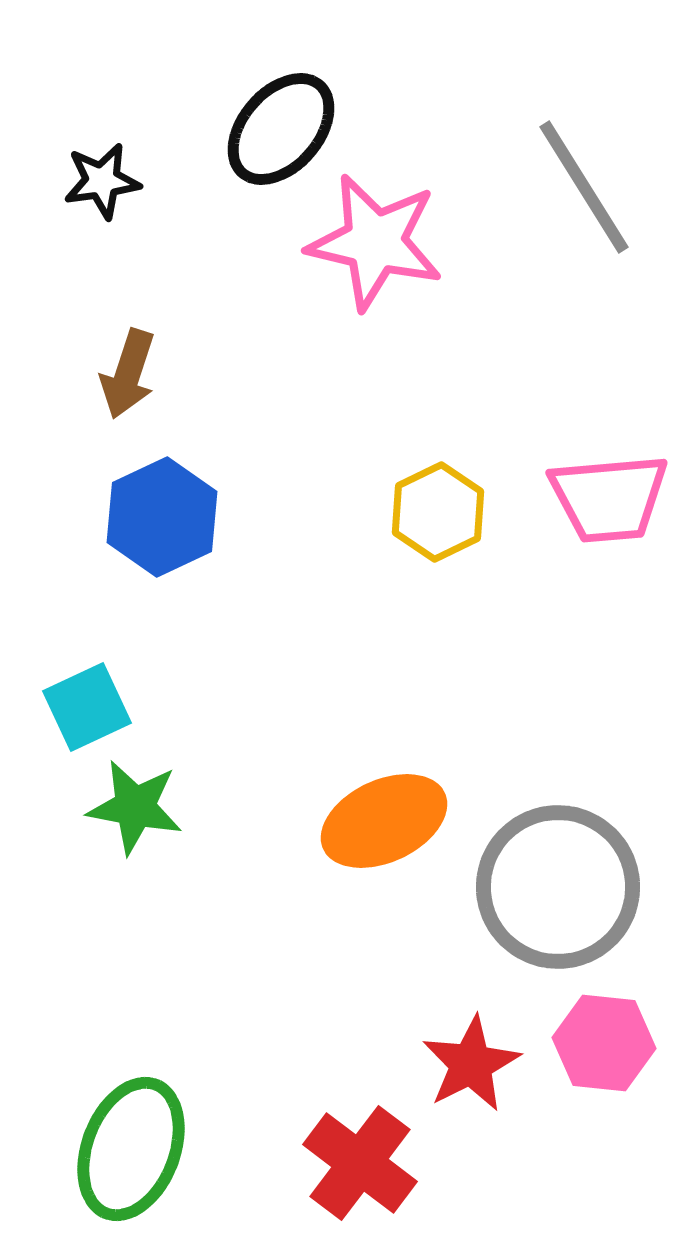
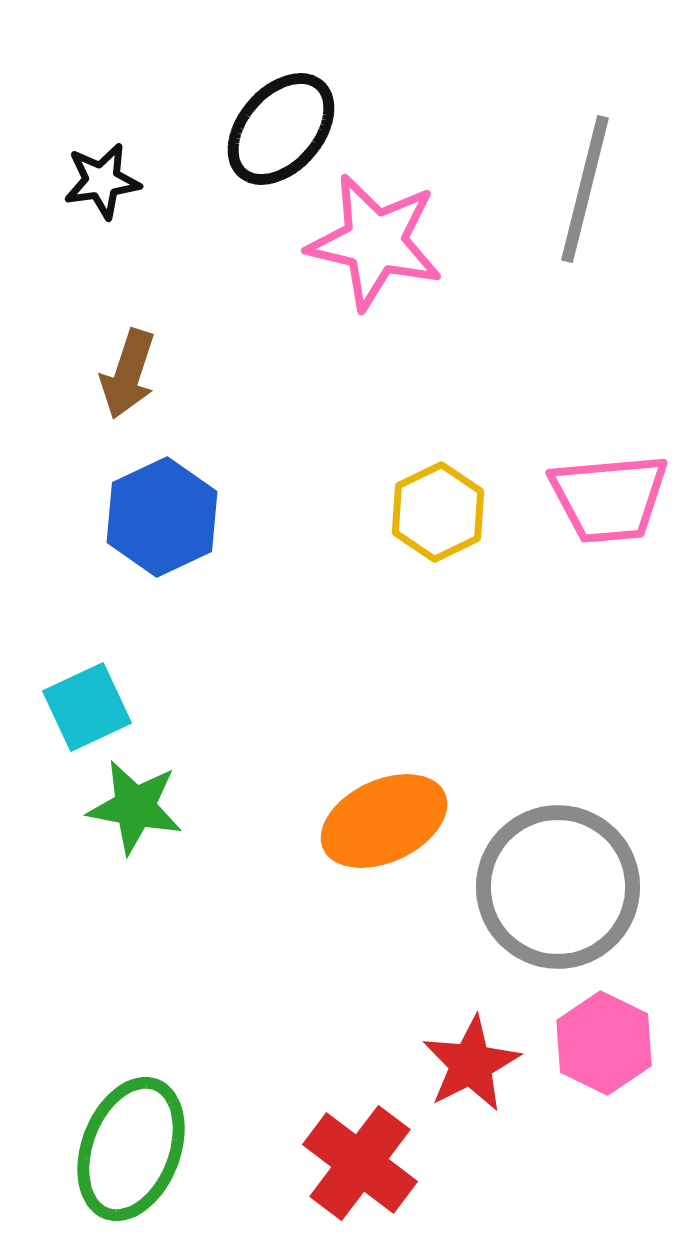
gray line: moved 1 px right, 2 px down; rotated 46 degrees clockwise
pink hexagon: rotated 20 degrees clockwise
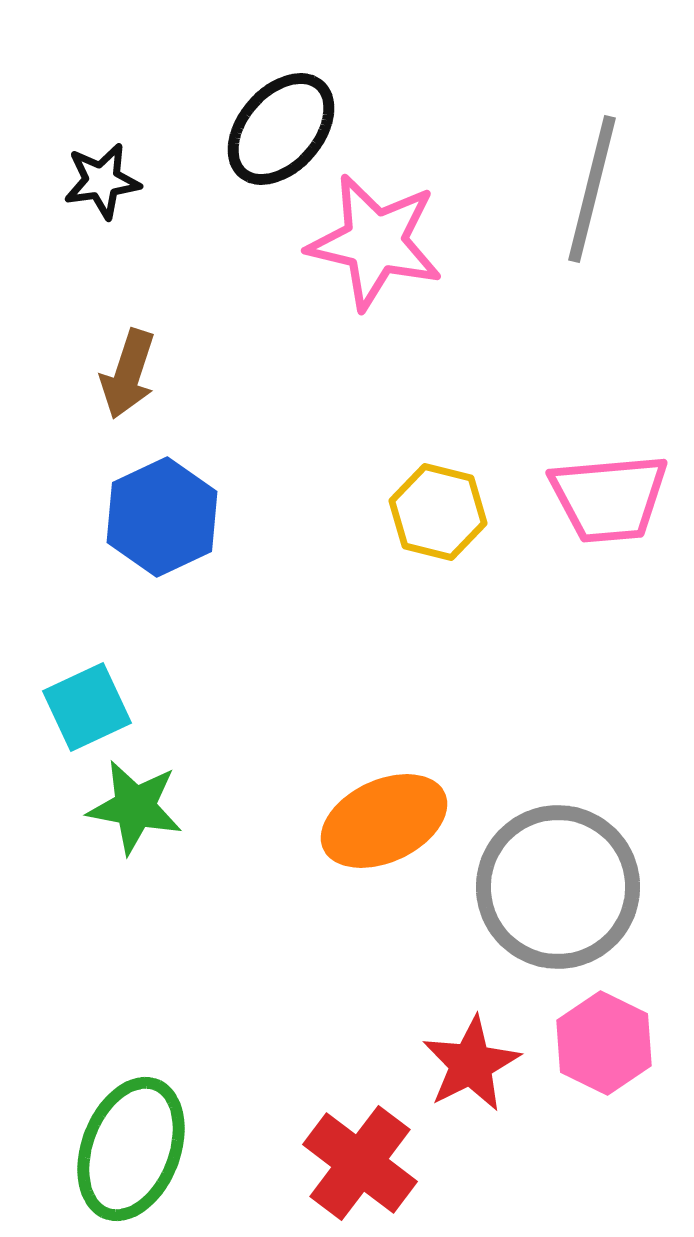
gray line: moved 7 px right
yellow hexagon: rotated 20 degrees counterclockwise
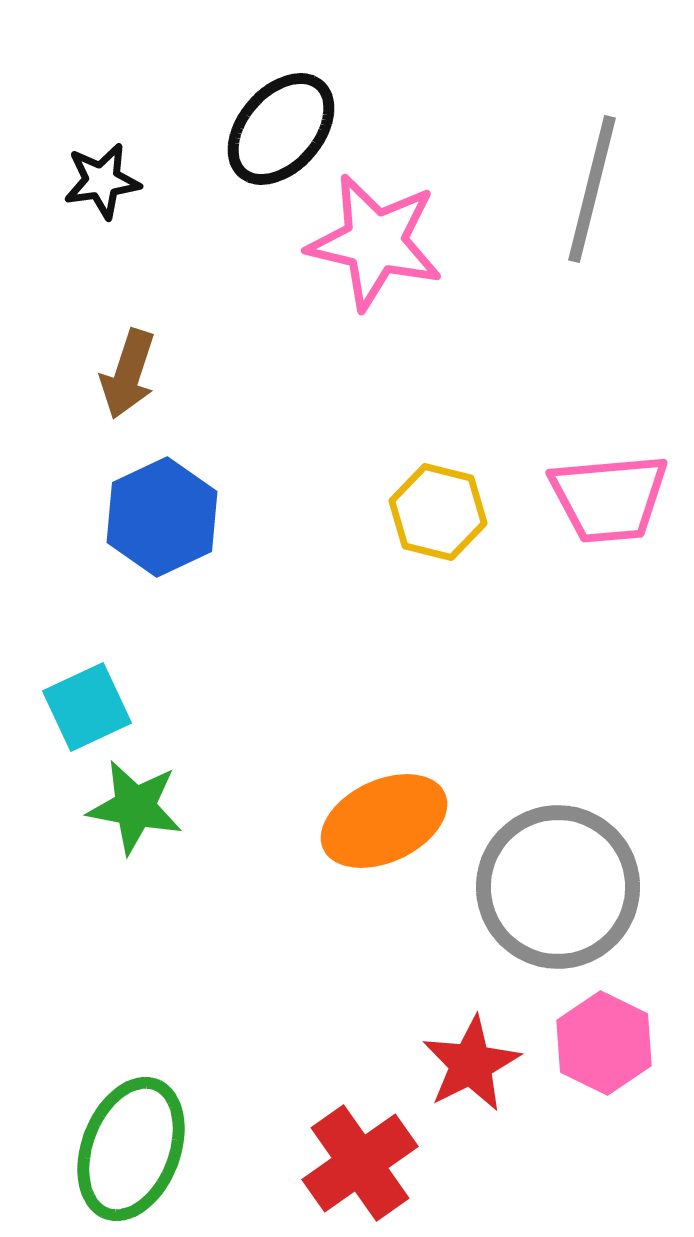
red cross: rotated 18 degrees clockwise
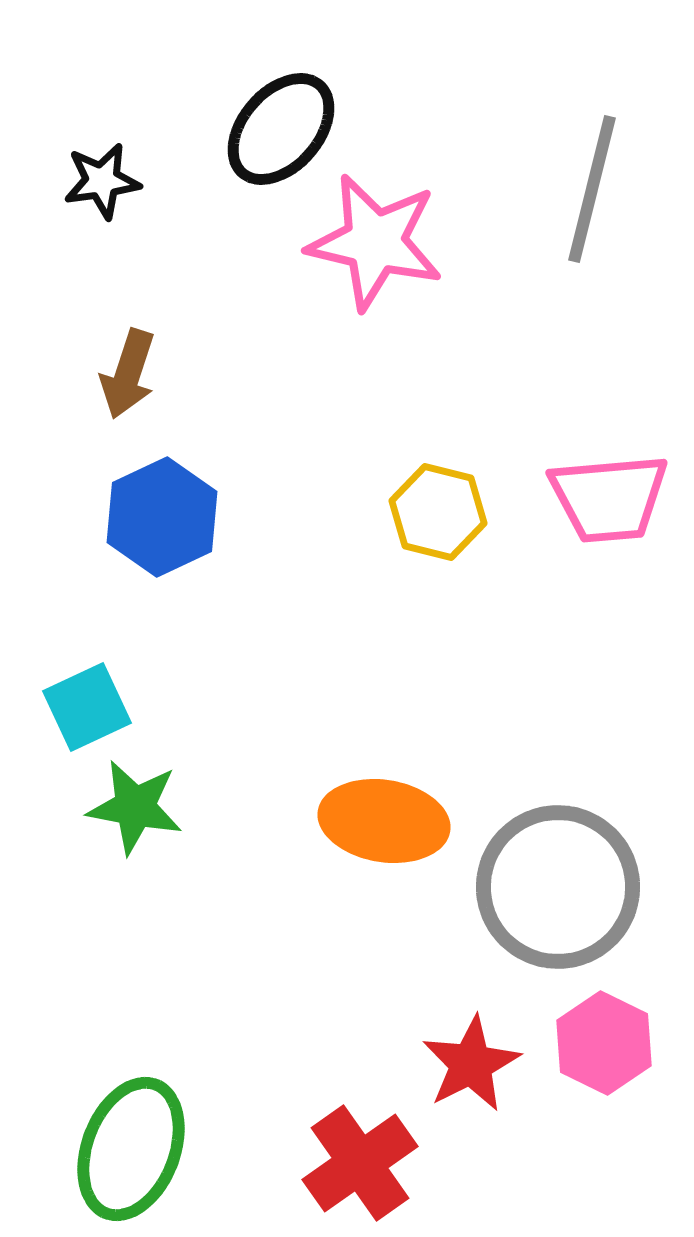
orange ellipse: rotated 34 degrees clockwise
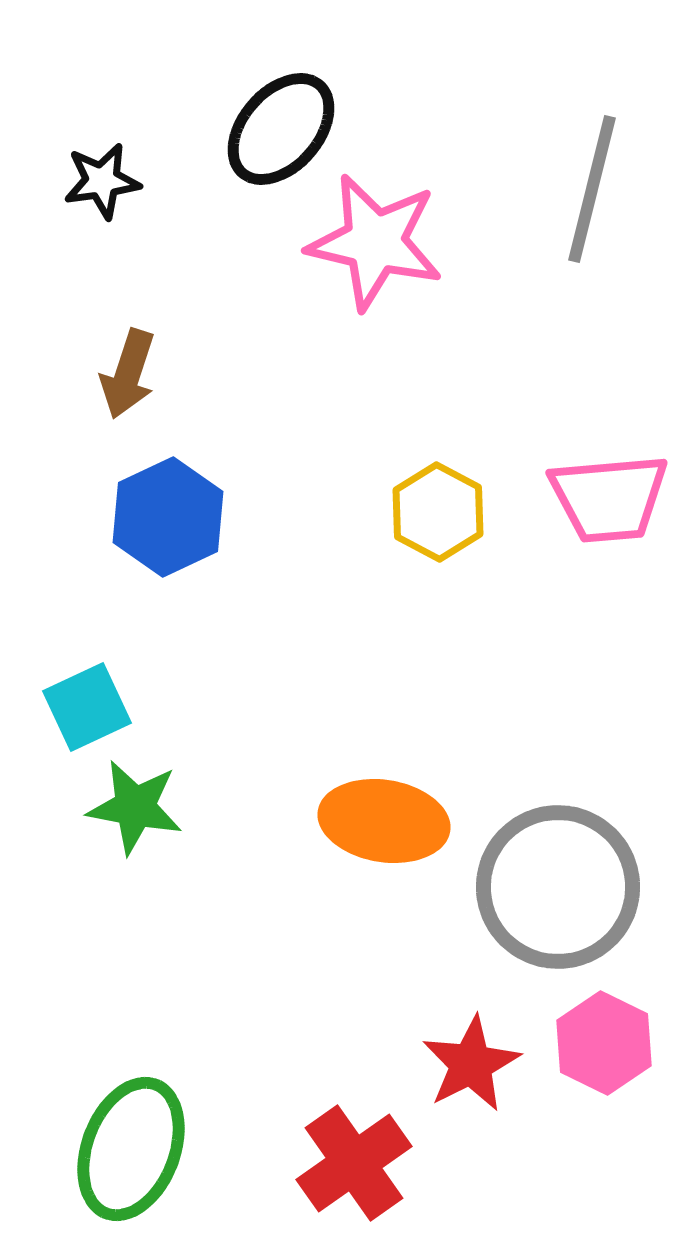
yellow hexagon: rotated 14 degrees clockwise
blue hexagon: moved 6 px right
red cross: moved 6 px left
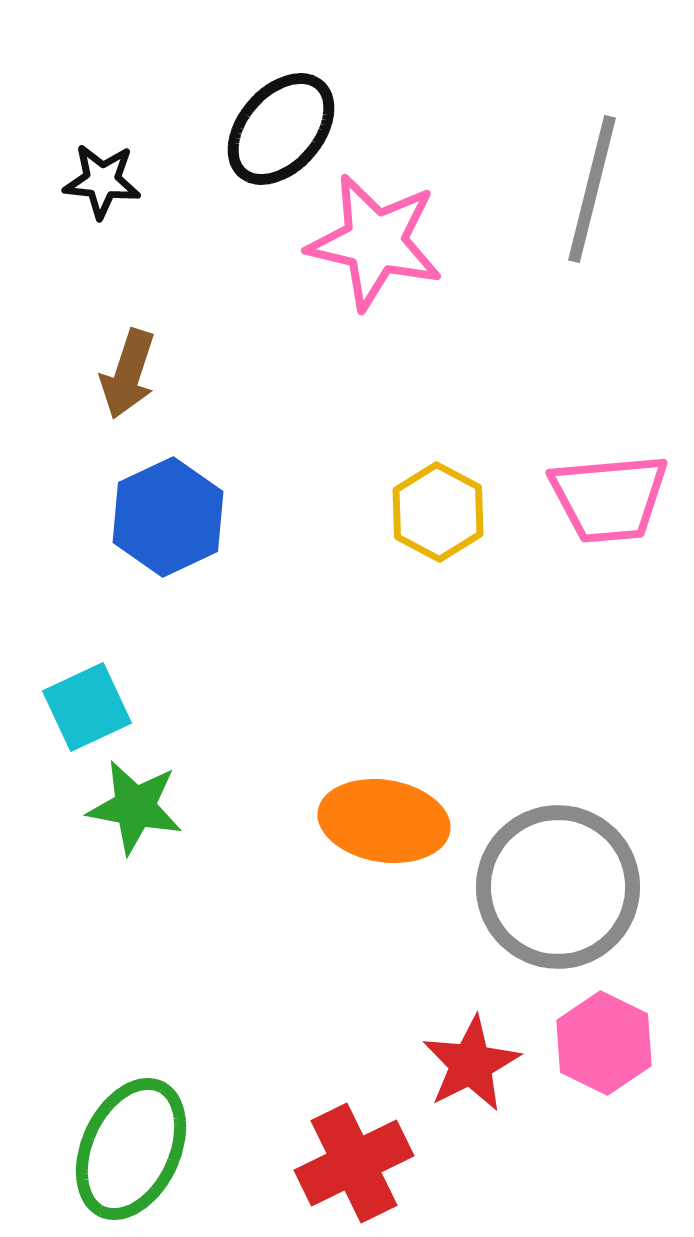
black star: rotated 14 degrees clockwise
green ellipse: rotated 4 degrees clockwise
red cross: rotated 9 degrees clockwise
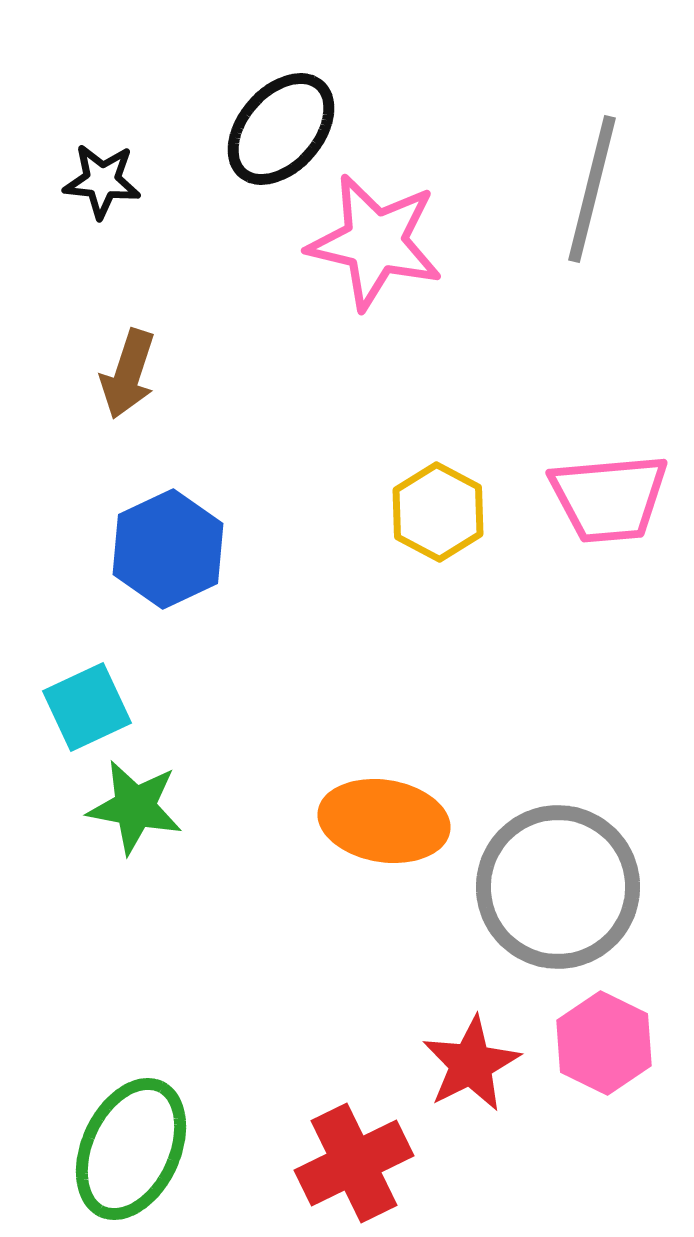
blue hexagon: moved 32 px down
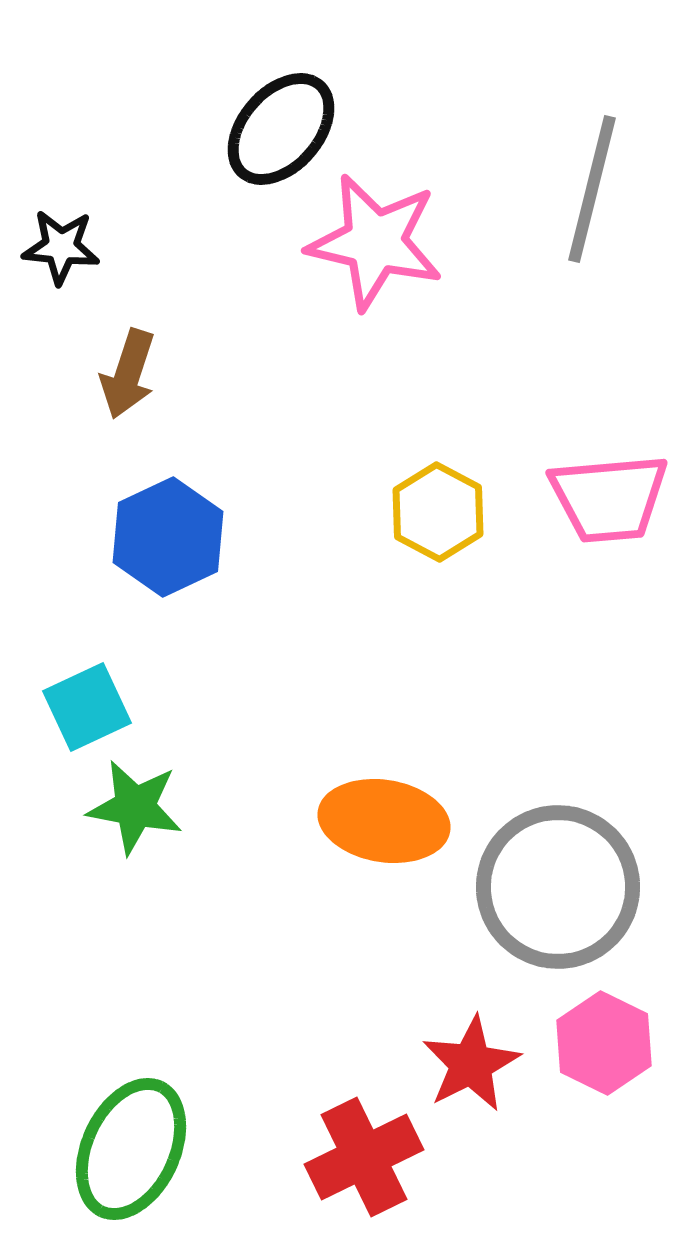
black star: moved 41 px left, 66 px down
blue hexagon: moved 12 px up
red cross: moved 10 px right, 6 px up
